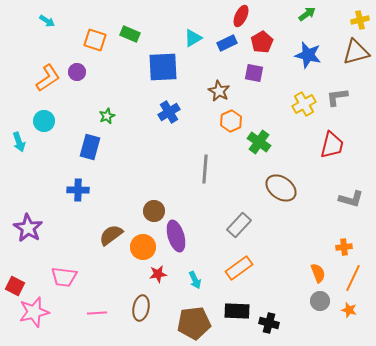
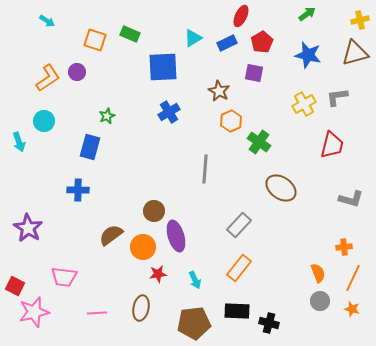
brown triangle at (356, 52): moved 1 px left, 1 px down
orange rectangle at (239, 268): rotated 16 degrees counterclockwise
orange star at (349, 310): moved 3 px right, 1 px up
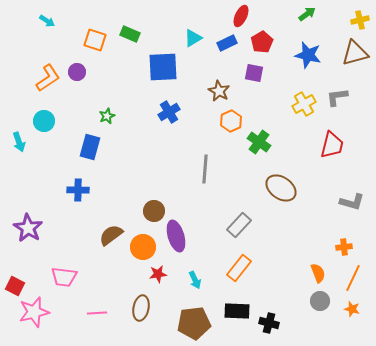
gray L-shape at (351, 199): moved 1 px right, 3 px down
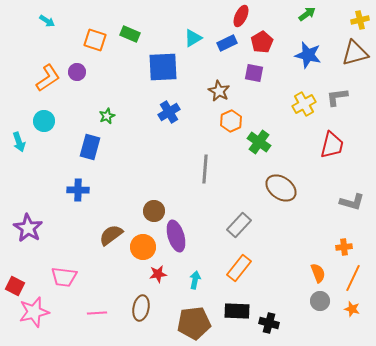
cyan arrow at (195, 280): rotated 144 degrees counterclockwise
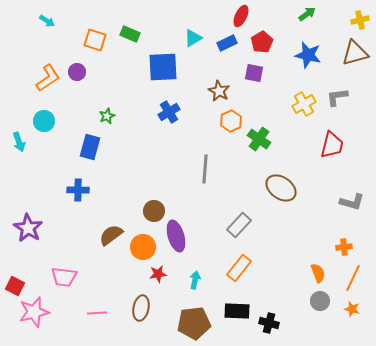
green cross at (259, 142): moved 3 px up
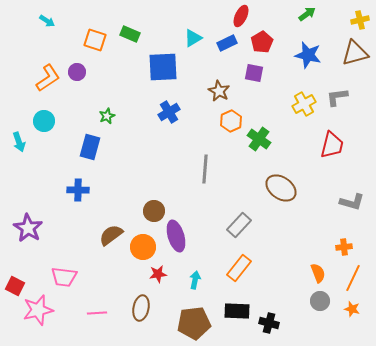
pink star at (34, 312): moved 4 px right, 2 px up
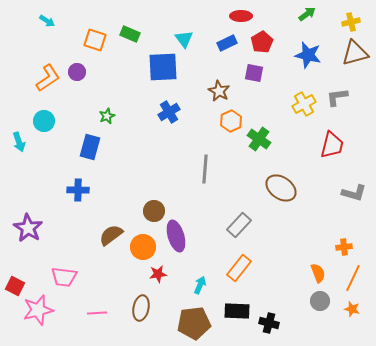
red ellipse at (241, 16): rotated 65 degrees clockwise
yellow cross at (360, 20): moved 9 px left, 2 px down
cyan triangle at (193, 38): moved 9 px left, 1 px down; rotated 36 degrees counterclockwise
gray L-shape at (352, 202): moved 2 px right, 9 px up
cyan arrow at (195, 280): moved 5 px right, 5 px down; rotated 12 degrees clockwise
